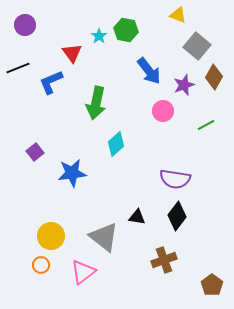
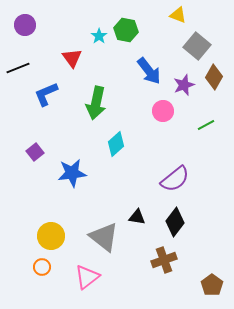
red triangle: moved 5 px down
blue L-shape: moved 5 px left, 12 px down
purple semicircle: rotated 48 degrees counterclockwise
black diamond: moved 2 px left, 6 px down
orange circle: moved 1 px right, 2 px down
pink triangle: moved 4 px right, 5 px down
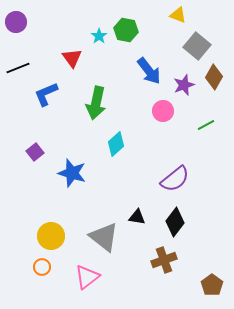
purple circle: moved 9 px left, 3 px up
blue star: rotated 24 degrees clockwise
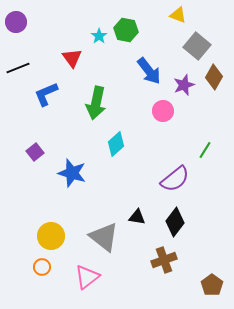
green line: moved 1 px left, 25 px down; rotated 30 degrees counterclockwise
